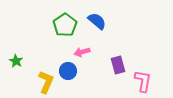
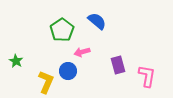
green pentagon: moved 3 px left, 5 px down
pink L-shape: moved 4 px right, 5 px up
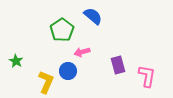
blue semicircle: moved 4 px left, 5 px up
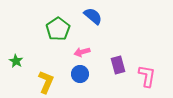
green pentagon: moved 4 px left, 1 px up
blue circle: moved 12 px right, 3 px down
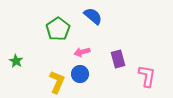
purple rectangle: moved 6 px up
yellow L-shape: moved 11 px right
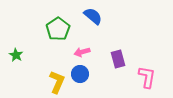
green star: moved 6 px up
pink L-shape: moved 1 px down
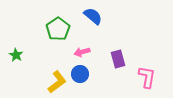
yellow L-shape: rotated 30 degrees clockwise
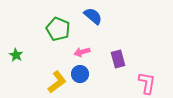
green pentagon: rotated 15 degrees counterclockwise
pink L-shape: moved 6 px down
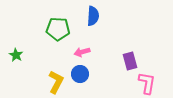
blue semicircle: rotated 54 degrees clockwise
green pentagon: rotated 20 degrees counterclockwise
purple rectangle: moved 12 px right, 2 px down
yellow L-shape: moved 1 px left; rotated 25 degrees counterclockwise
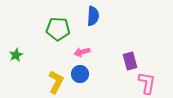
green star: rotated 16 degrees clockwise
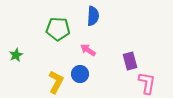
pink arrow: moved 6 px right, 2 px up; rotated 49 degrees clockwise
